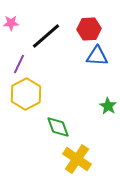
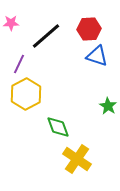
blue triangle: rotated 15 degrees clockwise
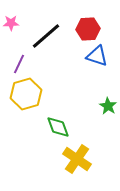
red hexagon: moved 1 px left
yellow hexagon: rotated 12 degrees clockwise
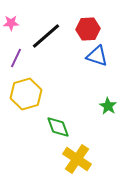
purple line: moved 3 px left, 6 px up
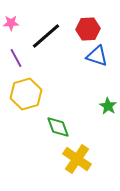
purple line: rotated 54 degrees counterclockwise
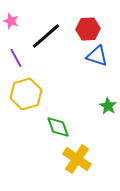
pink star: moved 2 px up; rotated 21 degrees clockwise
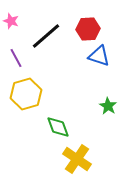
blue triangle: moved 2 px right
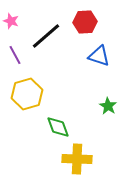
red hexagon: moved 3 px left, 7 px up
purple line: moved 1 px left, 3 px up
yellow hexagon: moved 1 px right
yellow cross: rotated 32 degrees counterclockwise
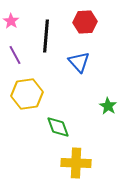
pink star: rotated 14 degrees clockwise
black line: rotated 44 degrees counterclockwise
blue triangle: moved 20 px left, 6 px down; rotated 30 degrees clockwise
yellow hexagon: rotated 8 degrees clockwise
yellow cross: moved 1 px left, 4 px down
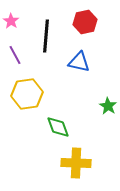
red hexagon: rotated 10 degrees counterclockwise
blue triangle: rotated 35 degrees counterclockwise
